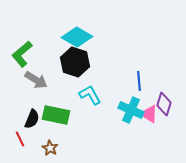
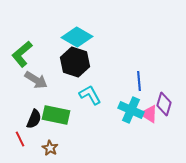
black semicircle: moved 2 px right
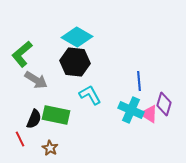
black hexagon: rotated 12 degrees counterclockwise
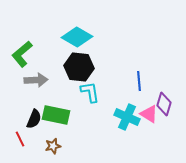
black hexagon: moved 4 px right, 5 px down
gray arrow: rotated 35 degrees counterclockwise
cyan L-shape: moved 3 px up; rotated 20 degrees clockwise
cyan cross: moved 4 px left, 7 px down
brown star: moved 3 px right, 2 px up; rotated 28 degrees clockwise
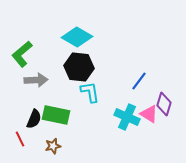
blue line: rotated 42 degrees clockwise
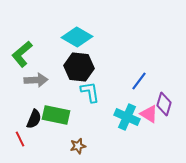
brown star: moved 25 px right
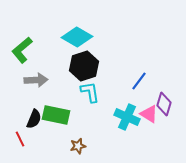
green L-shape: moved 4 px up
black hexagon: moved 5 px right, 1 px up; rotated 24 degrees counterclockwise
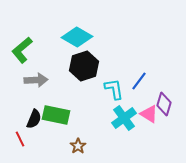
cyan L-shape: moved 24 px right, 3 px up
cyan cross: moved 3 px left, 1 px down; rotated 30 degrees clockwise
brown star: rotated 21 degrees counterclockwise
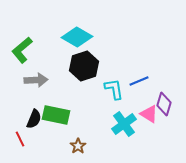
blue line: rotated 30 degrees clockwise
cyan cross: moved 6 px down
